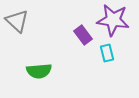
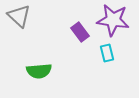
gray triangle: moved 2 px right, 5 px up
purple rectangle: moved 3 px left, 3 px up
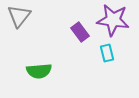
gray triangle: rotated 25 degrees clockwise
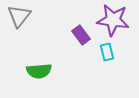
purple rectangle: moved 1 px right, 3 px down
cyan rectangle: moved 1 px up
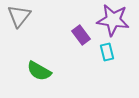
green semicircle: rotated 35 degrees clockwise
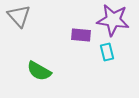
gray triangle: rotated 20 degrees counterclockwise
purple rectangle: rotated 48 degrees counterclockwise
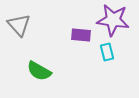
gray triangle: moved 9 px down
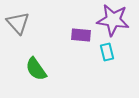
gray triangle: moved 1 px left, 2 px up
green semicircle: moved 3 px left, 2 px up; rotated 25 degrees clockwise
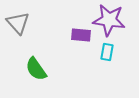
purple star: moved 4 px left
cyan rectangle: rotated 24 degrees clockwise
